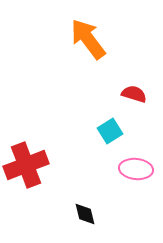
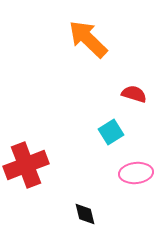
orange arrow: rotated 9 degrees counterclockwise
cyan square: moved 1 px right, 1 px down
pink ellipse: moved 4 px down; rotated 12 degrees counterclockwise
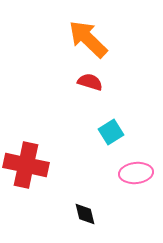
red semicircle: moved 44 px left, 12 px up
red cross: rotated 33 degrees clockwise
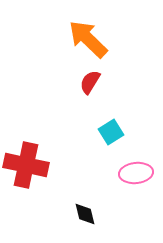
red semicircle: rotated 75 degrees counterclockwise
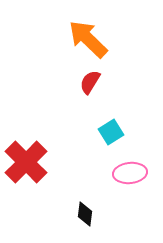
red cross: moved 3 px up; rotated 33 degrees clockwise
pink ellipse: moved 6 px left
black diamond: rotated 20 degrees clockwise
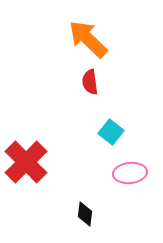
red semicircle: rotated 40 degrees counterclockwise
cyan square: rotated 20 degrees counterclockwise
